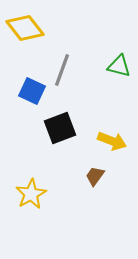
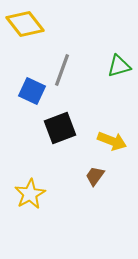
yellow diamond: moved 4 px up
green triangle: rotated 30 degrees counterclockwise
yellow star: moved 1 px left
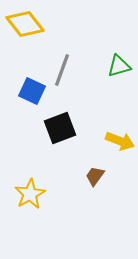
yellow arrow: moved 8 px right
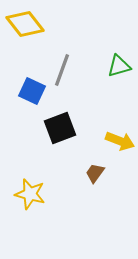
brown trapezoid: moved 3 px up
yellow star: rotated 28 degrees counterclockwise
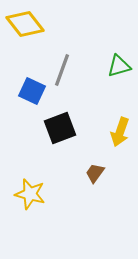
yellow arrow: moved 9 px up; rotated 88 degrees clockwise
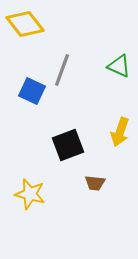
green triangle: rotated 40 degrees clockwise
black square: moved 8 px right, 17 px down
brown trapezoid: moved 10 px down; rotated 120 degrees counterclockwise
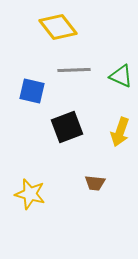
yellow diamond: moved 33 px right, 3 px down
green triangle: moved 2 px right, 10 px down
gray line: moved 12 px right; rotated 68 degrees clockwise
blue square: rotated 12 degrees counterclockwise
black square: moved 1 px left, 18 px up
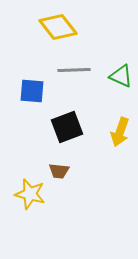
blue square: rotated 8 degrees counterclockwise
brown trapezoid: moved 36 px left, 12 px up
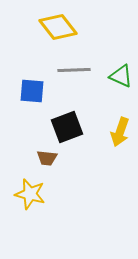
brown trapezoid: moved 12 px left, 13 px up
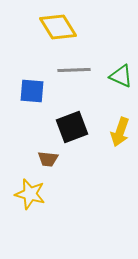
yellow diamond: rotated 6 degrees clockwise
black square: moved 5 px right
brown trapezoid: moved 1 px right, 1 px down
